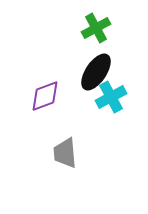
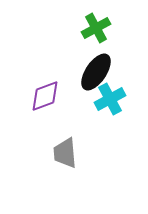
cyan cross: moved 1 px left, 2 px down
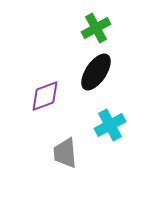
cyan cross: moved 26 px down
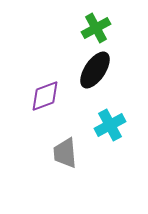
black ellipse: moved 1 px left, 2 px up
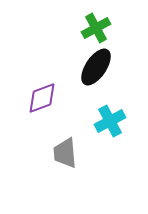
black ellipse: moved 1 px right, 3 px up
purple diamond: moved 3 px left, 2 px down
cyan cross: moved 4 px up
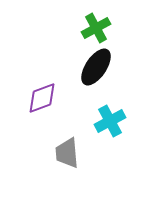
gray trapezoid: moved 2 px right
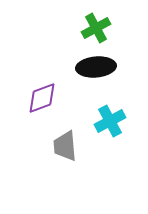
black ellipse: rotated 51 degrees clockwise
gray trapezoid: moved 2 px left, 7 px up
